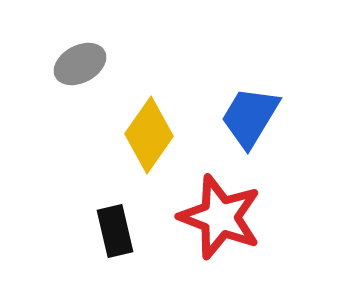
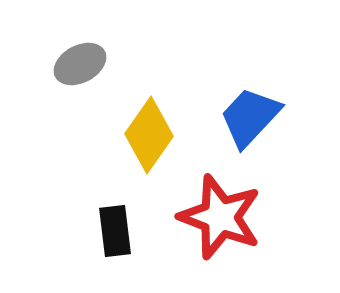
blue trapezoid: rotated 12 degrees clockwise
black rectangle: rotated 6 degrees clockwise
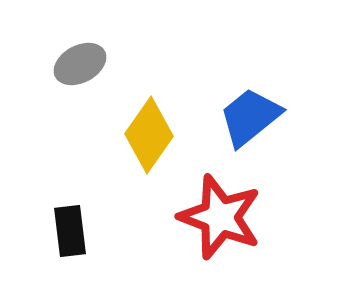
blue trapezoid: rotated 8 degrees clockwise
black rectangle: moved 45 px left
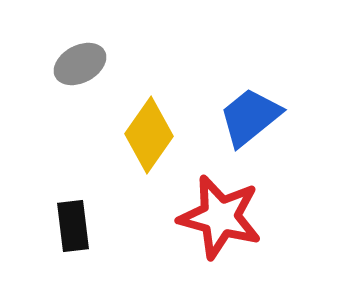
red star: rotated 6 degrees counterclockwise
black rectangle: moved 3 px right, 5 px up
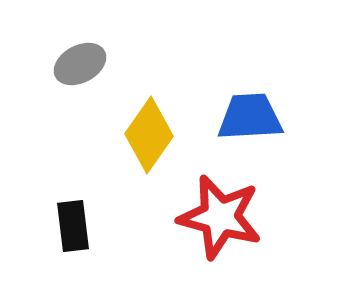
blue trapezoid: rotated 36 degrees clockwise
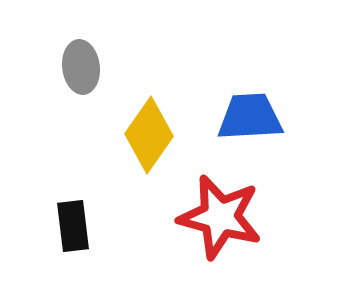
gray ellipse: moved 1 px right, 3 px down; rotated 69 degrees counterclockwise
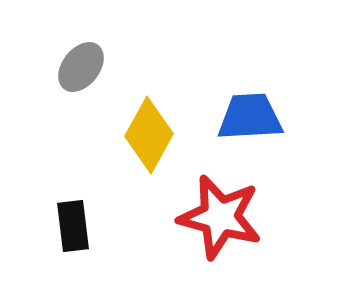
gray ellipse: rotated 45 degrees clockwise
yellow diamond: rotated 6 degrees counterclockwise
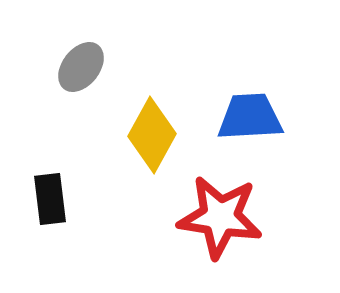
yellow diamond: moved 3 px right
red star: rotated 6 degrees counterclockwise
black rectangle: moved 23 px left, 27 px up
